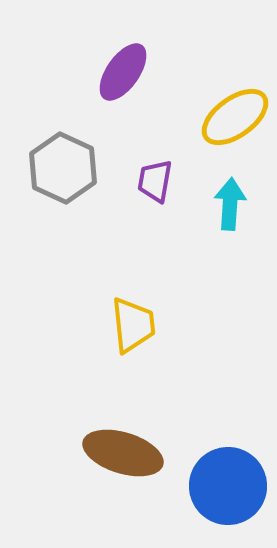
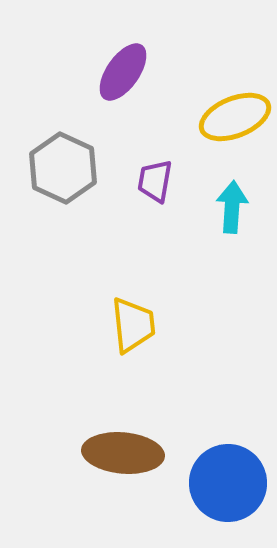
yellow ellipse: rotated 14 degrees clockwise
cyan arrow: moved 2 px right, 3 px down
brown ellipse: rotated 12 degrees counterclockwise
blue circle: moved 3 px up
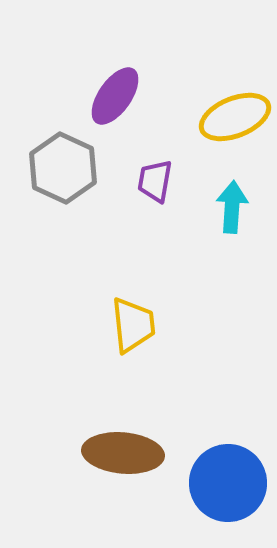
purple ellipse: moved 8 px left, 24 px down
